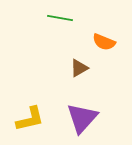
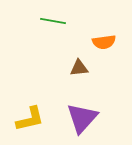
green line: moved 7 px left, 3 px down
orange semicircle: rotated 30 degrees counterclockwise
brown triangle: rotated 24 degrees clockwise
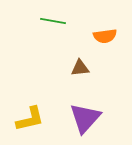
orange semicircle: moved 1 px right, 6 px up
brown triangle: moved 1 px right
purple triangle: moved 3 px right
